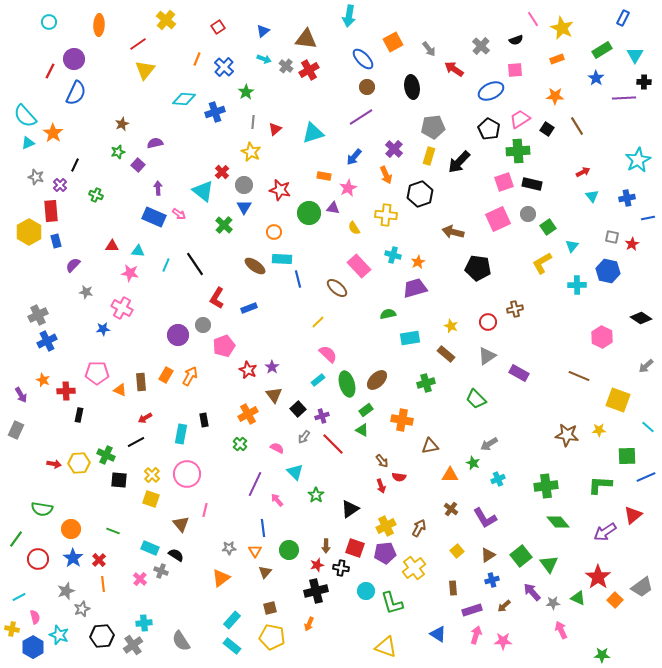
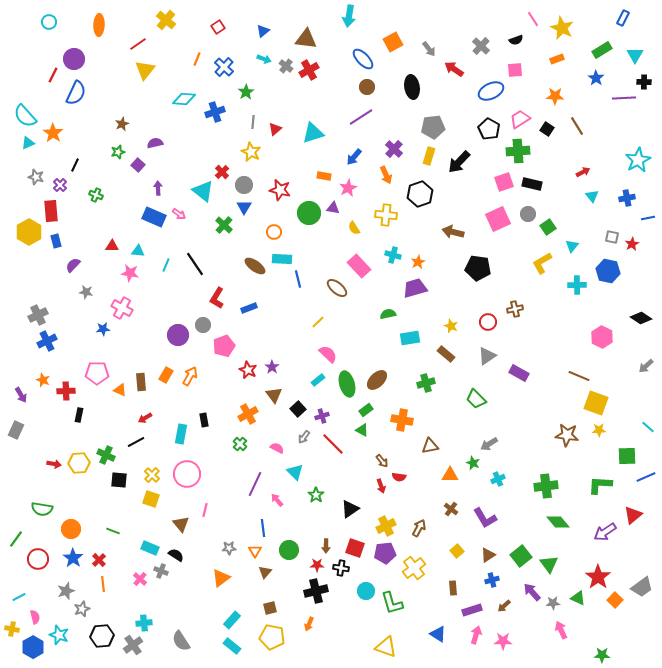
red line at (50, 71): moved 3 px right, 4 px down
yellow square at (618, 400): moved 22 px left, 3 px down
red star at (317, 565): rotated 16 degrees clockwise
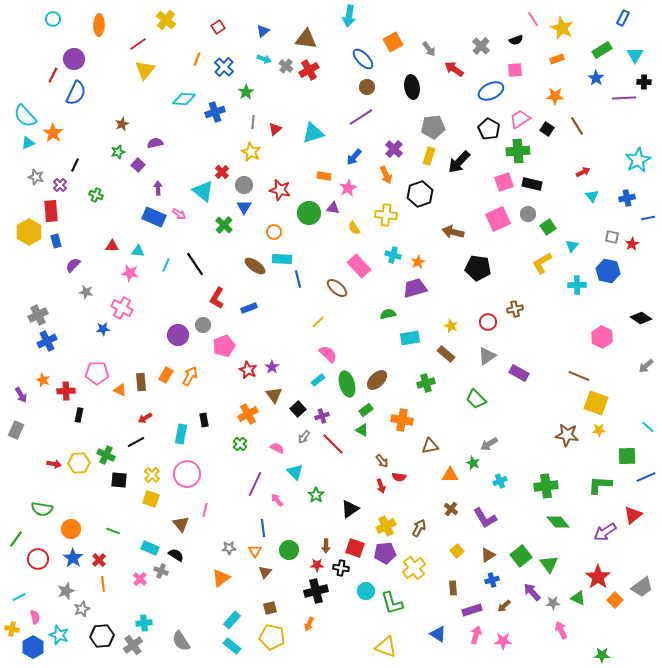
cyan circle at (49, 22): moved 4 px right, 3 px up
cyan cross at (498, 479): moved 2 px right, 2 px down
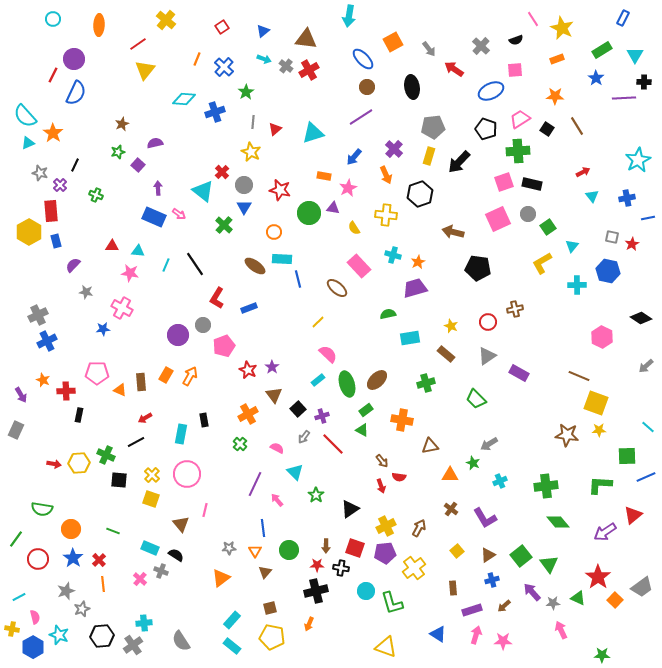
red square at (218, 27): moved 4 px right
black pentagon at (489, 129): moved 3 px left; rotated 10 degrees counterclockwise
gray star at (36, 177): moved 4 px right, 4 px up
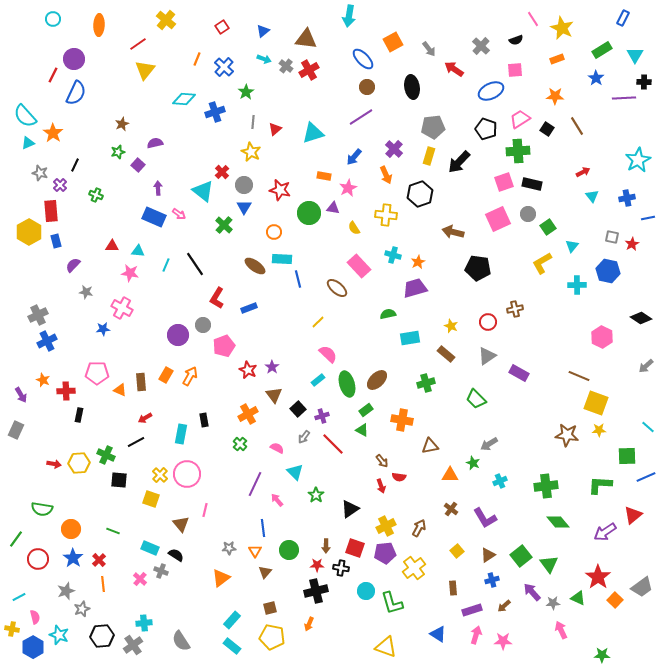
yellow cross at (152, 475): moved 8 px right
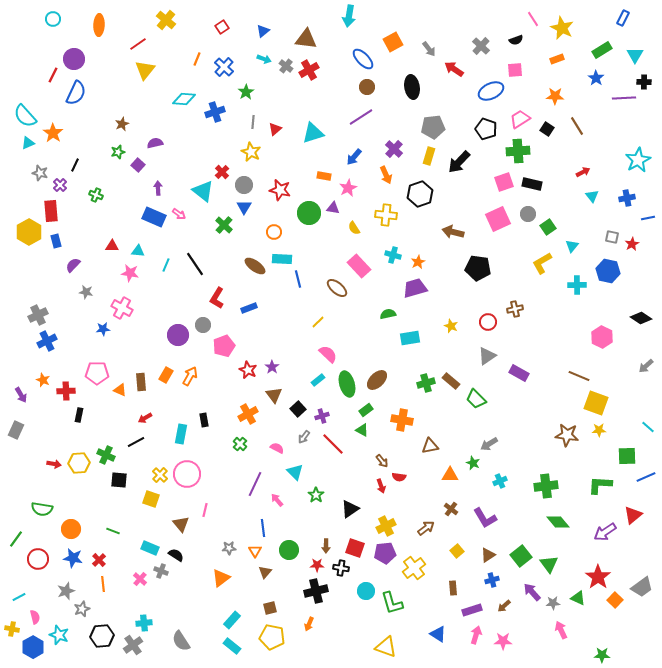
brown rectangle at (446, 354): moved 5 px right, 27 px down
brown arrow at (419, 528): moved 7 px right; rotated 24 degrees clockwise
blue star at (73, 558): rotated 24 degrees counterclockwise
